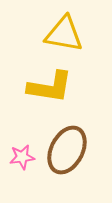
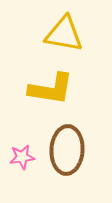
yellow L-shape: moved 1 px right, 2 px down
brown ellipse: rotated 24 degrees counterclockwise
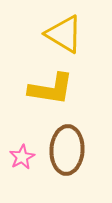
yellow triangle: rotated 21 degrees clockwise
pink star: rotated 20 degrees counterclockwise
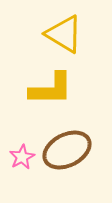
yellow L-shape: rotated 9 degrees counterclockwise
brown ellipse: rotated 60 degrees clockwise
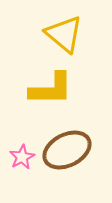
yellow triangle: rotated 9 degrees clockwise
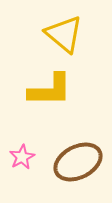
yellow L-shape: moved 1 px left, 1 px down
brown ellipse: moved 11 px right, 12 px down
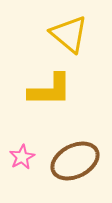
yellow triangle: moved 5 px right
brown ellipse: moved 3 px left, 1 px up
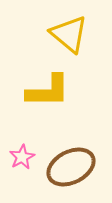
yellow L-shape: moved 2 px left, 1 px down
brown ellipse: moved 4 px left, 6 px down
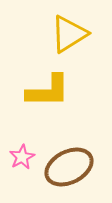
yellow triangle: rotated 48 degrees clockwise
brown ellipse: moved 2 px left
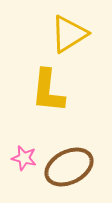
yellow L-shape: rotated 96 degrees clockwise
pink star: moved 2 px right, 1 px down; rotated 30 degrees counterclockwise
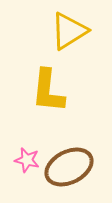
yellow triangle: moved 3 px up
pink star: moved 3 px right, 2 px down
